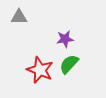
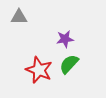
red star: moved 1 px left
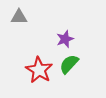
purple star: rotated 12 degrees counterclockwise
red star: rotated 8 degrees clockwise
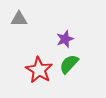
gray triangle: moved 2 px down
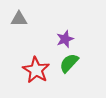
green semicircle: moved 1 px up
red star: moved 3 px left
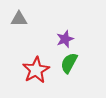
green semicircle: rotated 15 degrees counterclockwise
red star: rotated 12 degrees clockwise
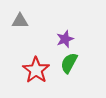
gray triangle: moved 1 px right, 2 px down
red star: rotated 8 degrees counterclockwise
